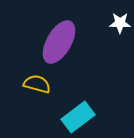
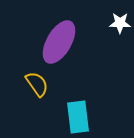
yellow semicircle: rotated 40 degrees clockwise
cyan rectangle: rotated 60 degrees counterclockwise
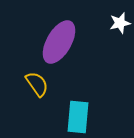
white star: rotated 15 degrees counterclockwise
cyan rectangle: rotated 12 degrees clockwise
